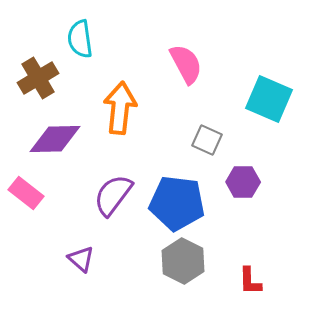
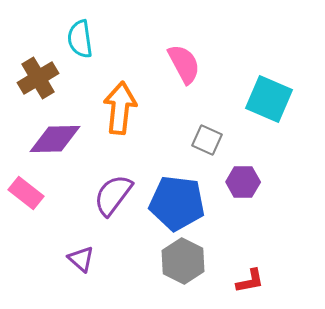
pink semicircle: moved 2 px left
red L-shape: rotated 100 degrees counterclockwise
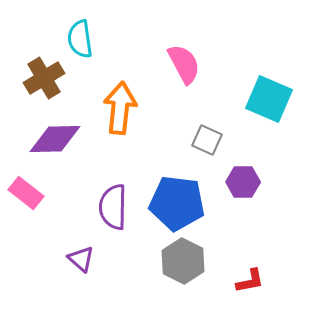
brown cross: moved 6 px right
purple semicircle: moved 12 px down; rotated 36 degrees counterclockwise
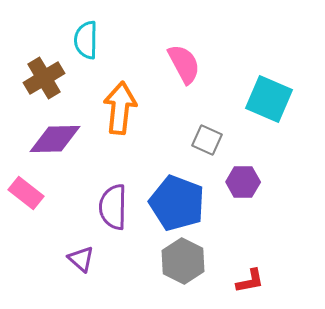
cyan semicircle: moved 6 px right, 1 px down; rotated 9 degrees clockwise
blue pentagon: rotated 14 degrees clockwise
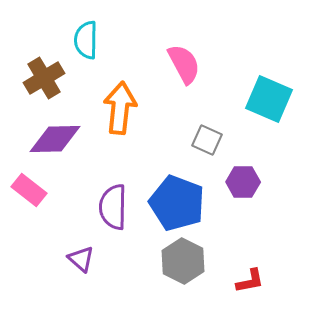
pink rectangle: moved 3 px right, 3 px up
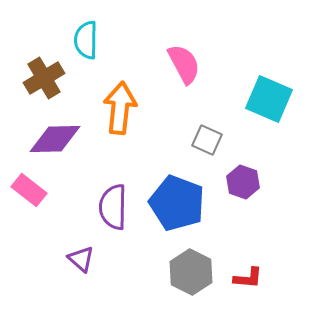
purple hexagon: rotated 20 degrees clockwise
gray hexagon: moved 8 px right, 11 px down
red L-shape: moved 2 px left, 3 px up; rotated 16 degrees clockwise
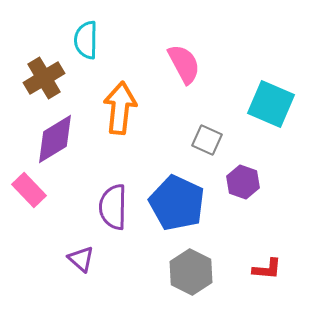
cyan square: moved 2 px right, 5 px down
purple diamond: rotated 30 degrees counterclockwise
pink rectangle: rotated 8 degrees clockwise
blue pentagon: rotated 4 degrees clockwise
red L-shape: moved 19 px right, 9 px up
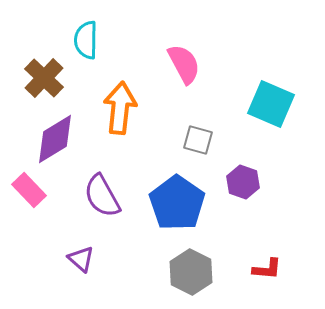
brown cross: rotated 15 degrees counterclockwise
gray square: moved 9 px left; rotated 8 degrees counterclockwise
blue pentagon: rotated 10 degrees clockwise
purple semicircle: moved 11 px left, 11 px up; rotated 30 degrees counterclockwise
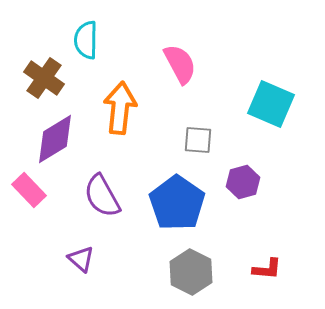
pink semicircle: moved 4 px left
brown cross: rotated 9 degrees counterclockwise
gray square: rotated 12 degrees counterclockwise
purple hexagon: rotated 24 degrees clockwise
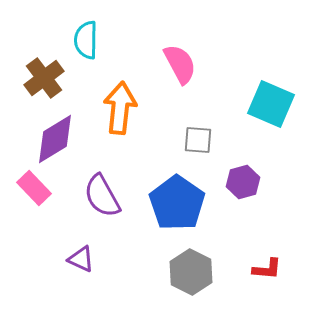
brown cross: rotated 18 degrees clockwise
pink rectangle: moved 5 px right, 2 px up
purple triangle: rotated 16 degrees counterclockwise
